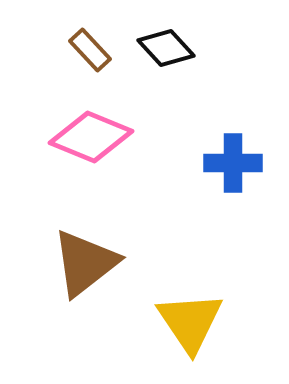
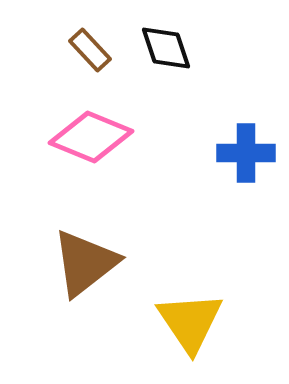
black diamond: rotated 24 degrees clockwise
blue cross: moved 13 px right, 10 px up
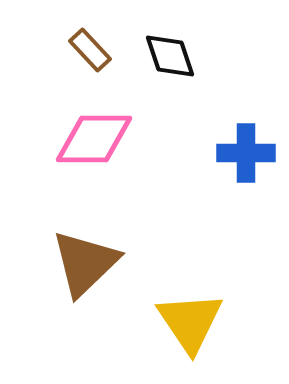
black diamond: moved 4 px right, 8 px down
pink diamond: moved 3 px right, 2 px down; rotated 22 degrees counterclockwise
brown triangle: rotated 6 degrees counterclockwise
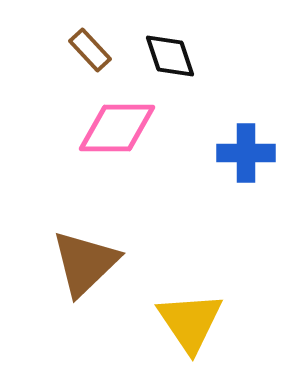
pink diamond: moved 23 px right, 11 px up
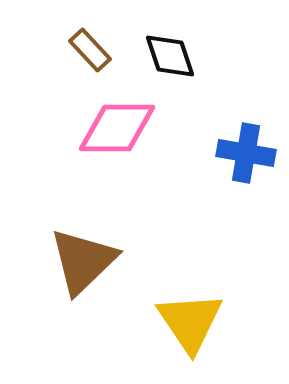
blue cross: rotated 10 degrees clockwise
brown triangle: moved 2 px left, 2 px up
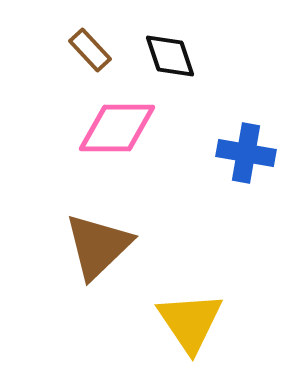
brown triangle: moved 15 px right, 15 px up
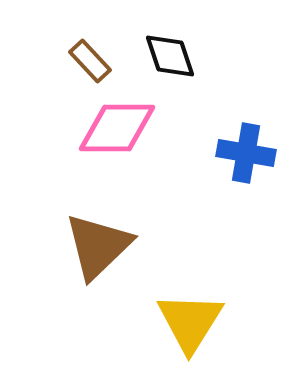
brown rectangle: moved 11 px down
yellow triangle: rotated 6 degrees clockwise
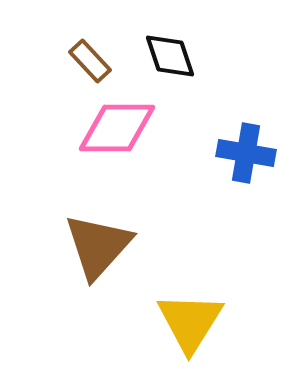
brown triangle: rotated 4 degrees counterclockwise
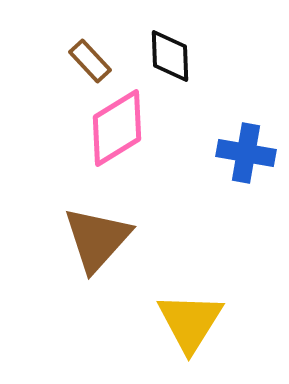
black diamond: rotated 16 degrees clockwise
pink diamond: rotated 32 degrees counterclockwise
brown triangle: moved 1 px left, 7 px up
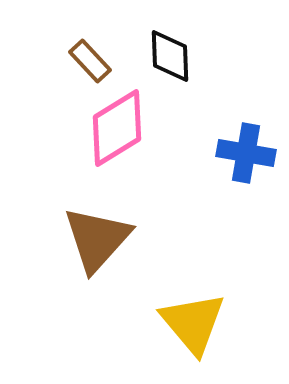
yellow triangle: moved 3 px right, 1 px down; rotated 12 degrees counterclockwise
